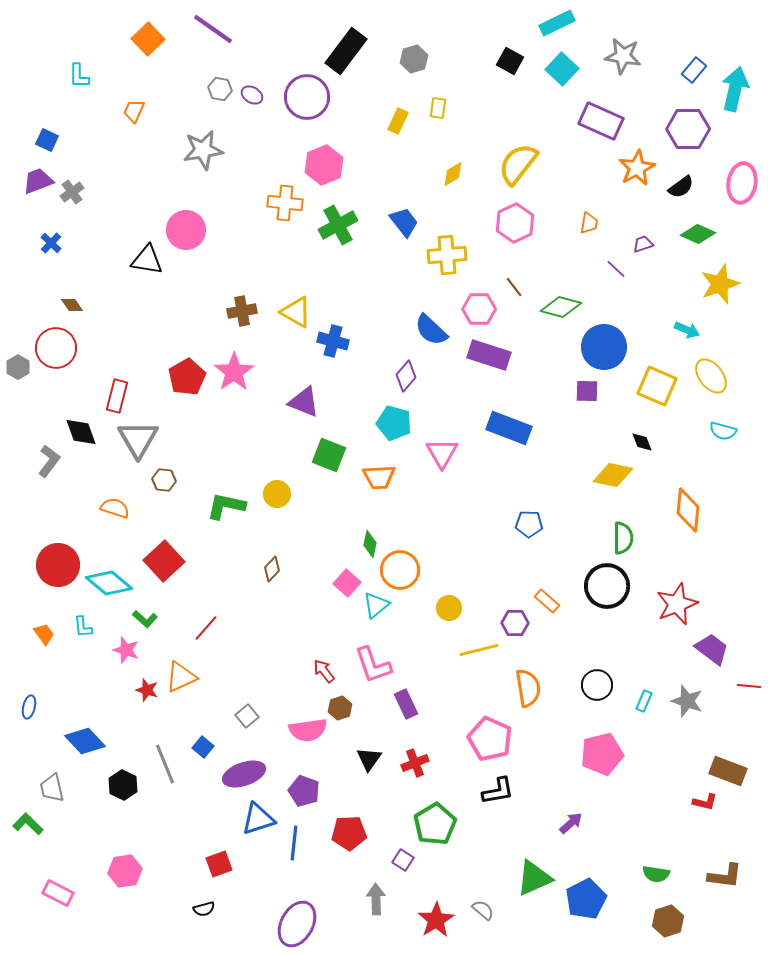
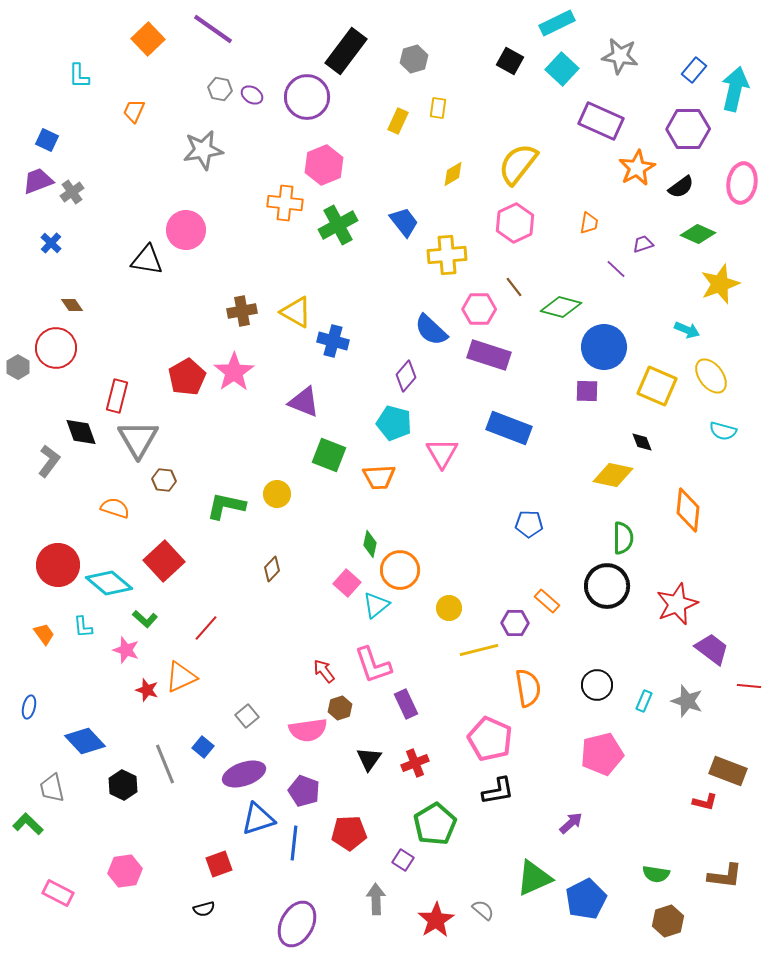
gray star at (623, 56): moved 3 px left
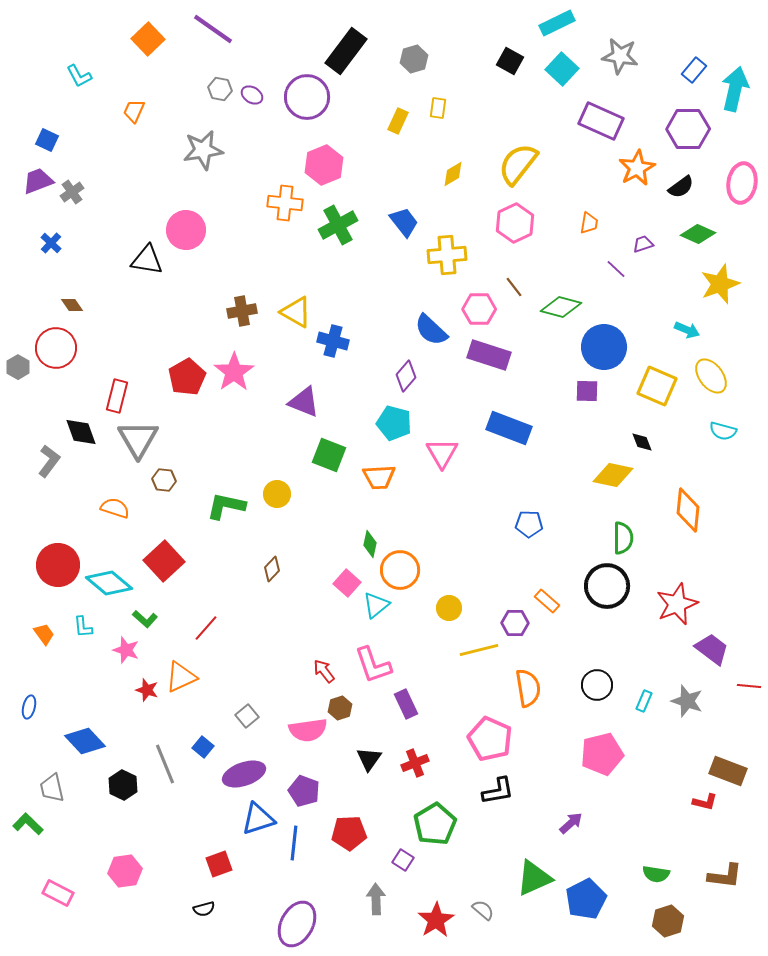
cyan L-shape at (79, 76): rotated 28 degrees counterclockwise
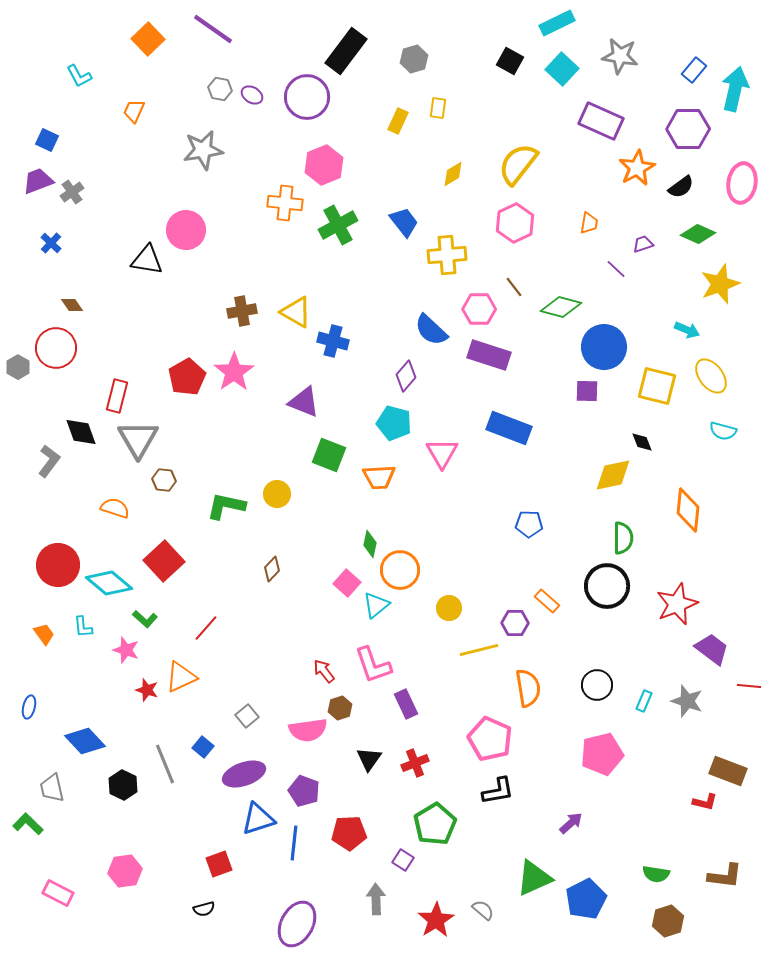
yellow square at (657, 386): rotated 9 degrees counterclockwise
yellow diamond at (613, 475): rotated 24 degrees counterclockwise
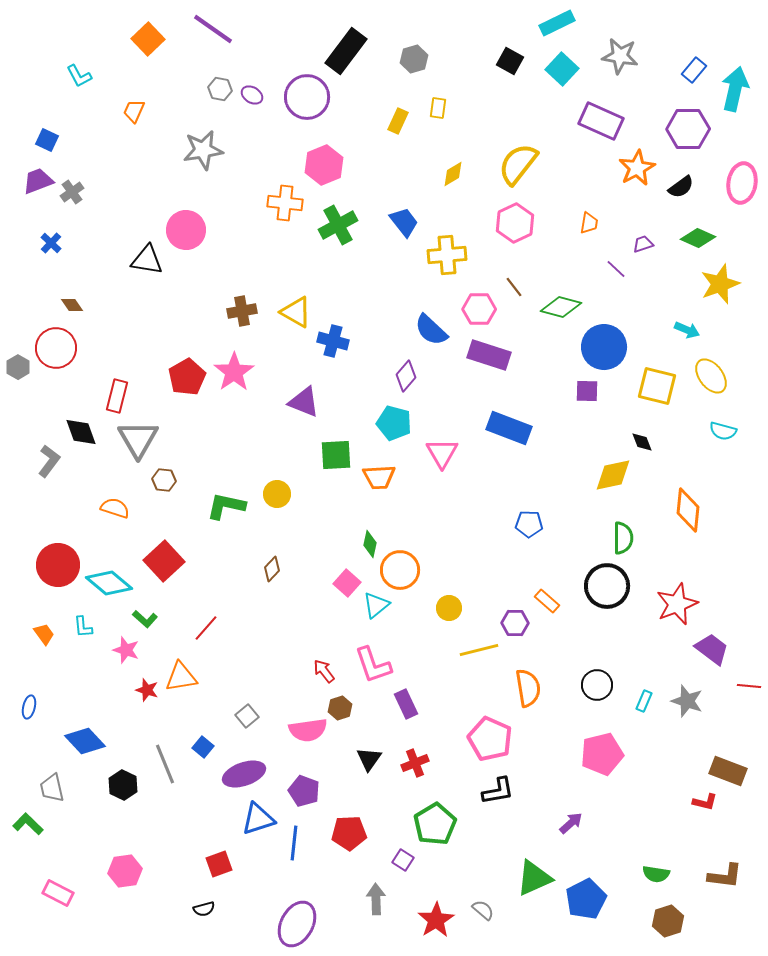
green diamond at (698, 234): moved 4 px down
green square at (329, 455): moved 7 px right; rotated 24 degrees counterclockwise
orange triangle at (181, 677): rotated 16 degrees clockwise
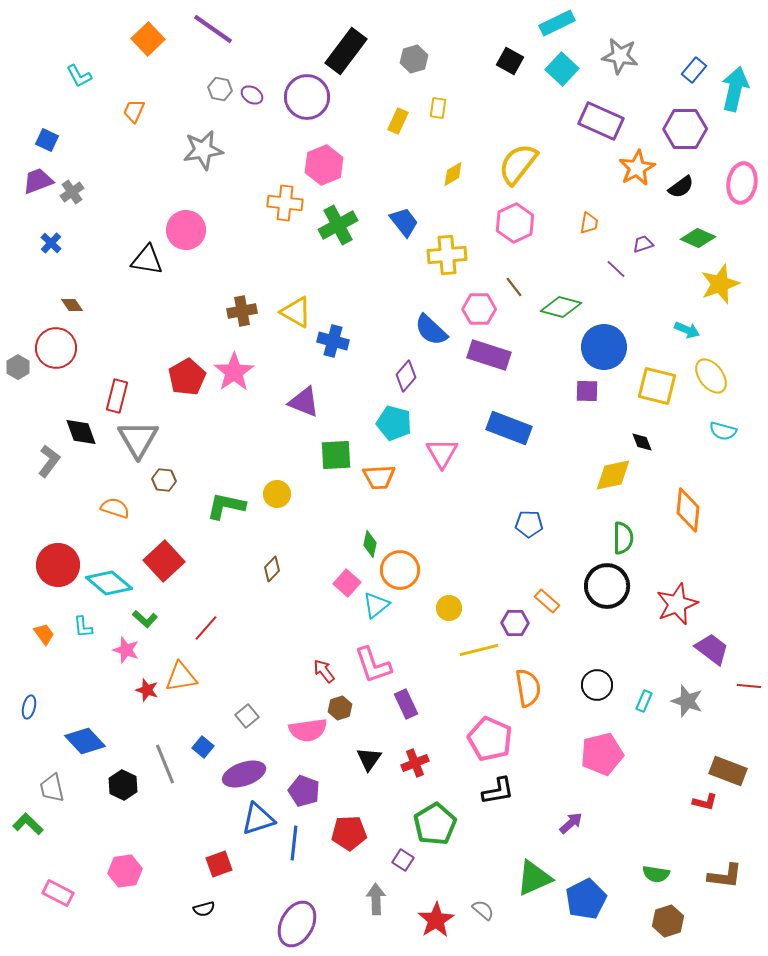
purple hexagon at (688, 129): moved 3 px left
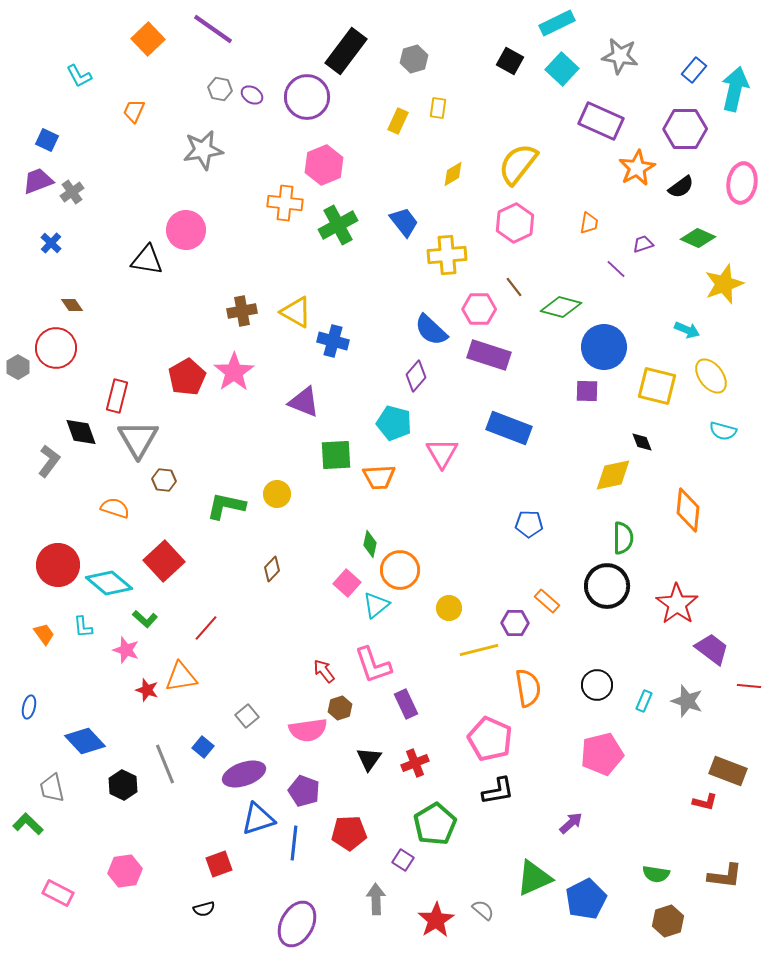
yellow star at (720, 284): moved 4 px right
purple diamond at (406, 376): moved 10 px right
red star at (677, 604): rotated 15 degrees counterclockwise
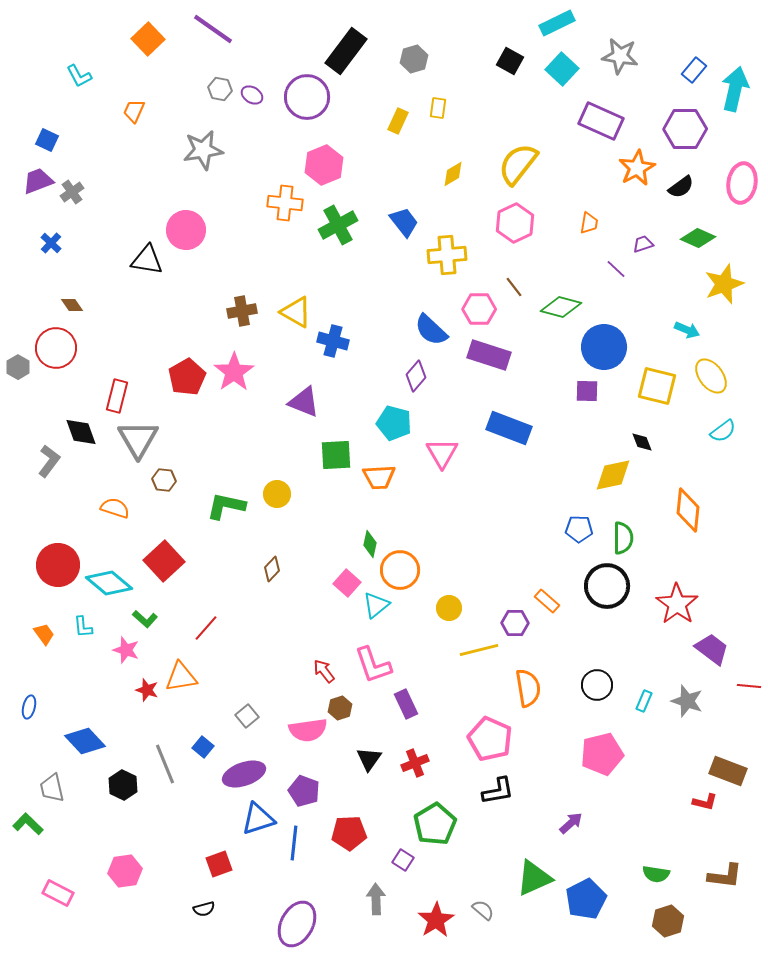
cyan semicircle at (723, 431): rotated 52 degrees counterclockwise
blue pentagon at (529, 524): moved 50 px right, 5 px down
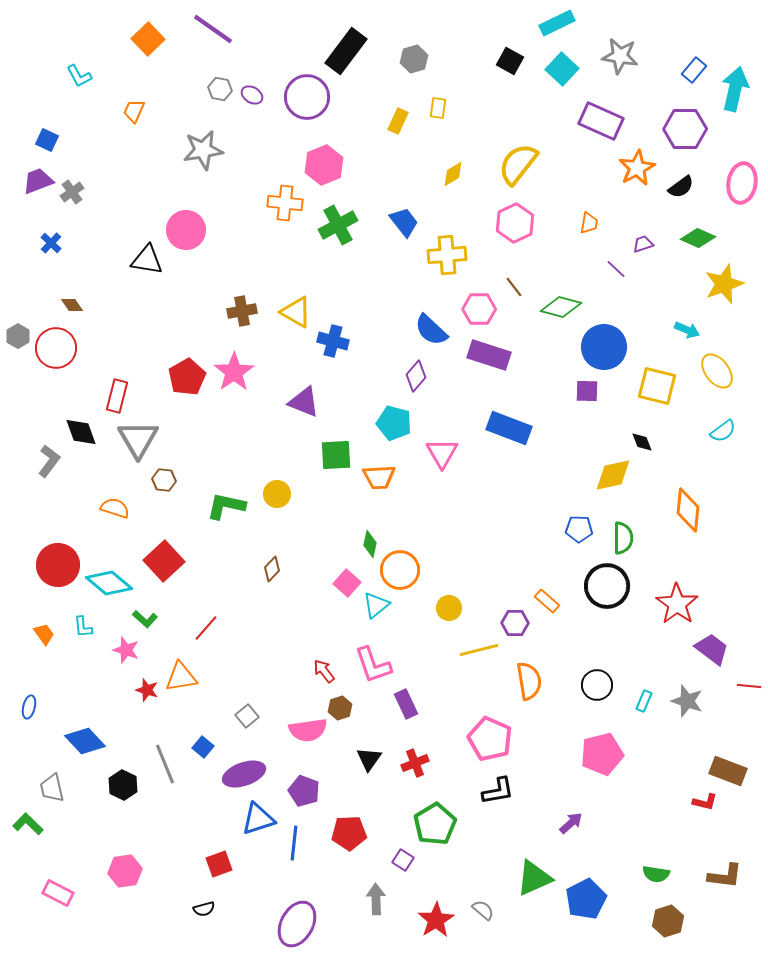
gray hexagon at (18, 367): moved 31 px up
yellow ellipse at (711, 376): moved 6 px right, 5 px up
orange semicircle at (528, 688): moved 1 px right, 7 px up
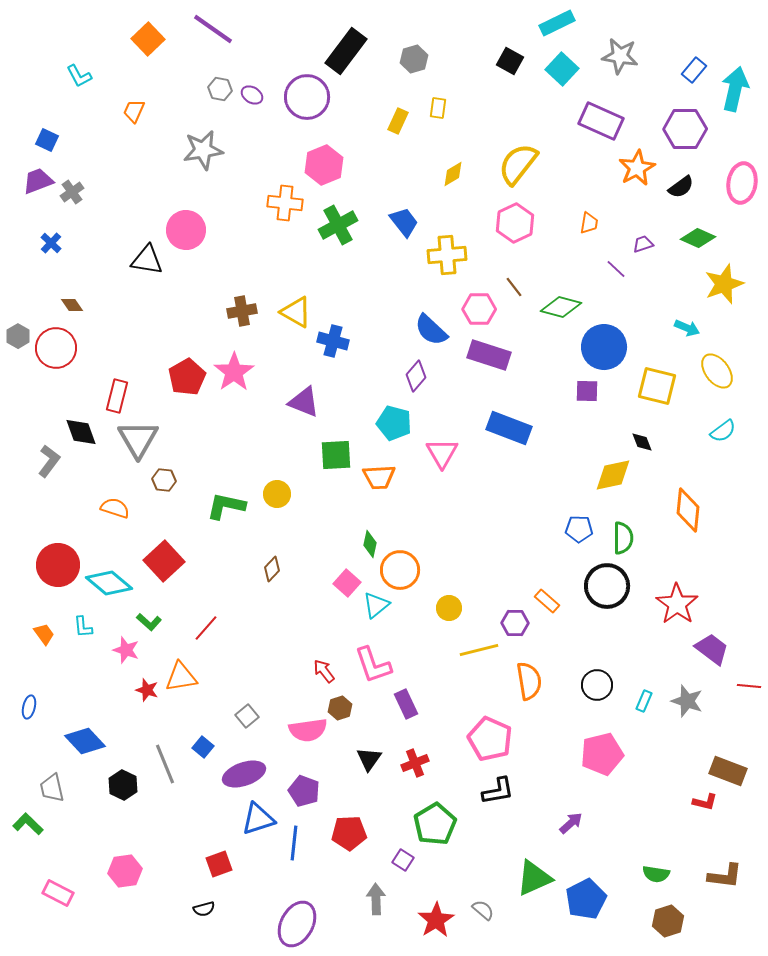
cyan arrow at (687, 330): moved 2 px up
green L-shape at (145, 619): moved 4 px right, 3 px down
